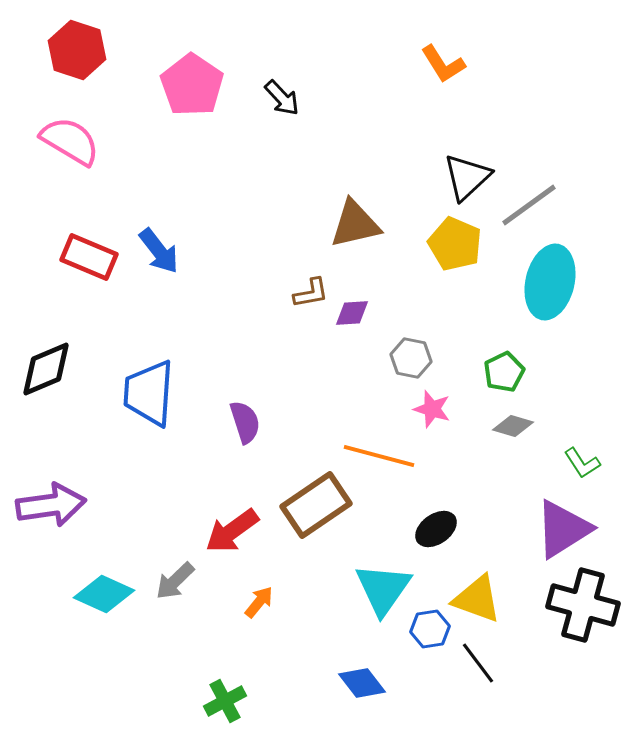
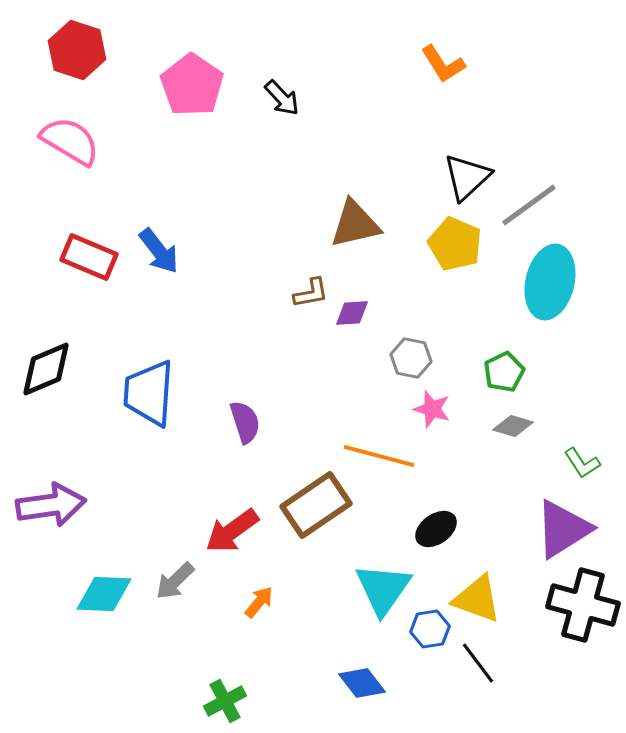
cyan diamond: rotated 22 degrees counterclockwise
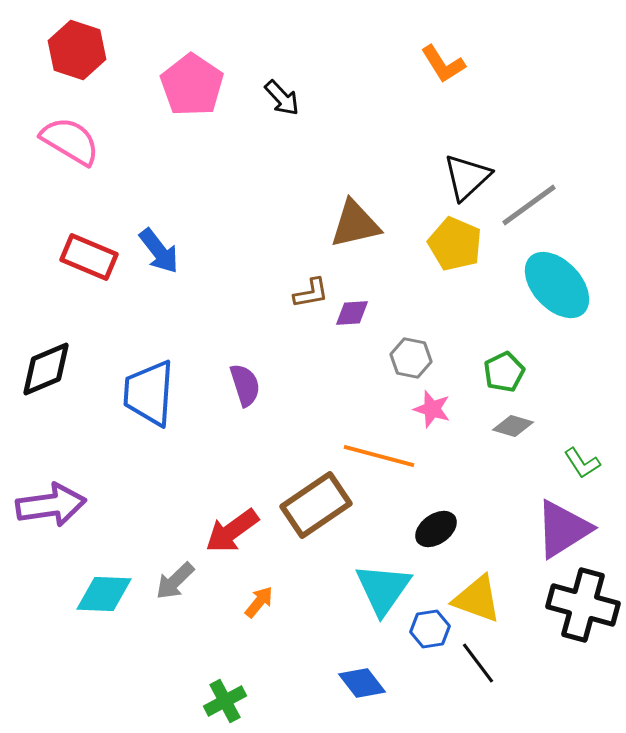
cyan ellipse: moved 7 px right, 3 px down; rotated 56 degrees counterclockwise
purple semicircle: moved 37 px up
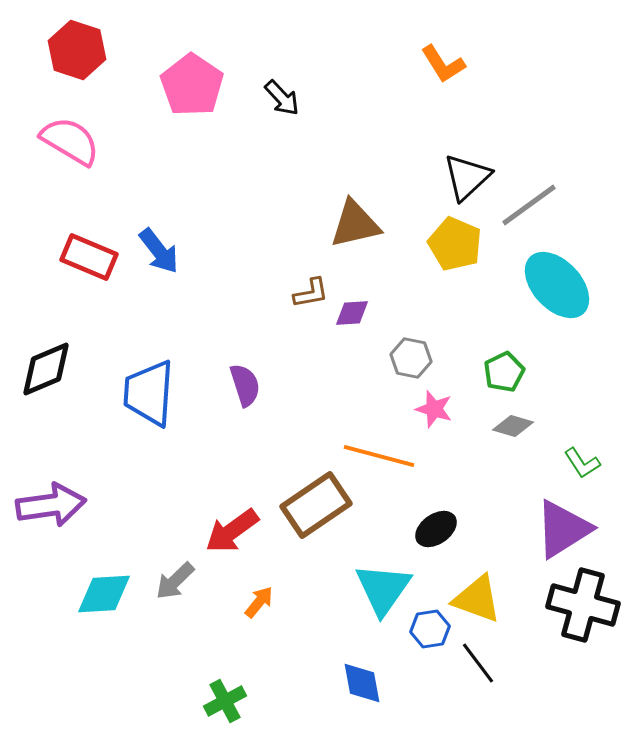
pink star: moved 2 px right
cyan diamond: rotated 6 degrees counterclockwise
blue diamond: rotated 27 degrees clockwise
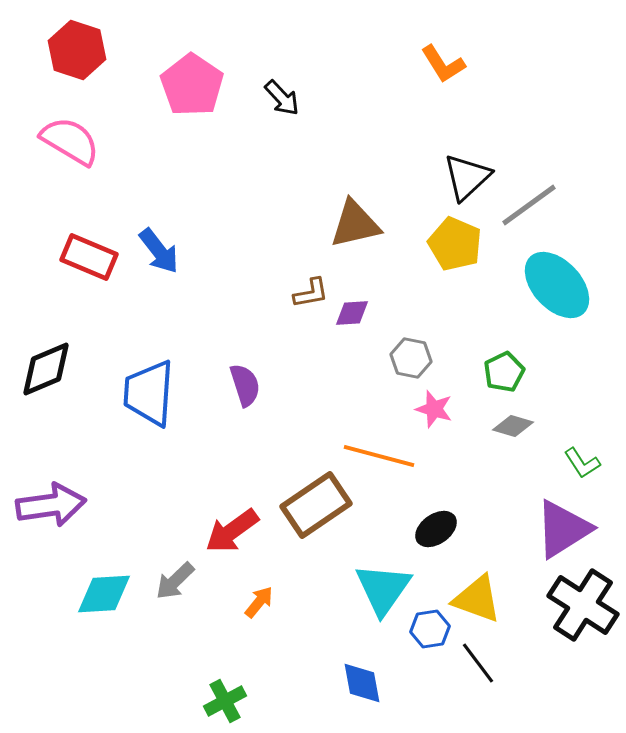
black cross: rotated 18 degrees clockwise
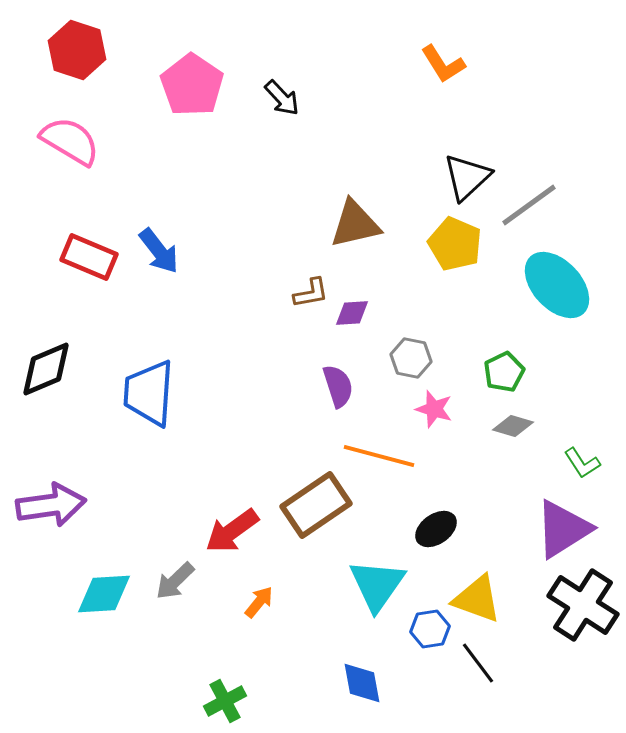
purple semicircle: moved 93 px right, 1 px down
cyan triangle: moved 6 px left, 4 px up
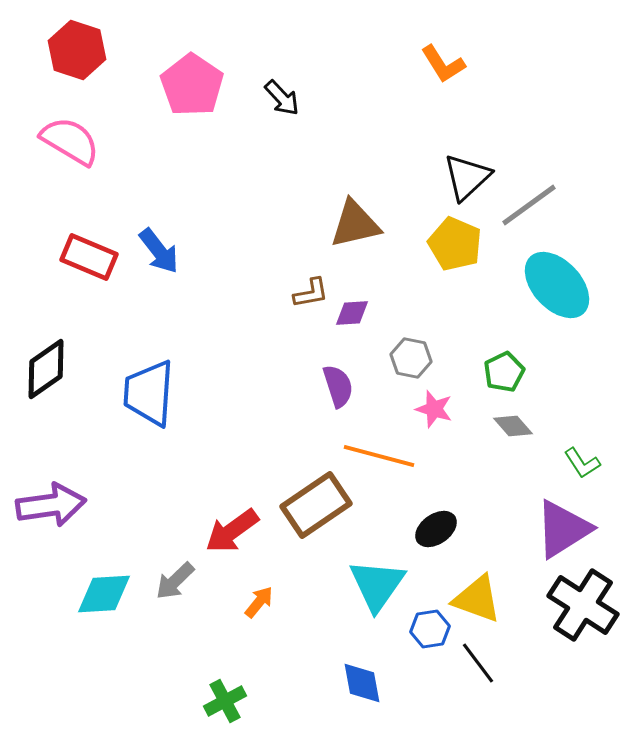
black diamond: rotated 12 degrees counterclockwise
gray diamond: rotated 33 degrees clockwise
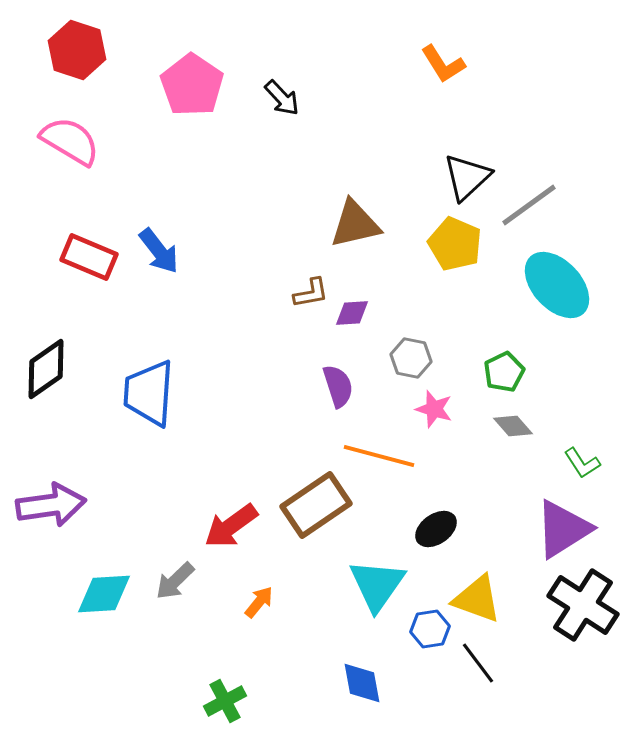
red arrow: moved 1 px left, 5 px up
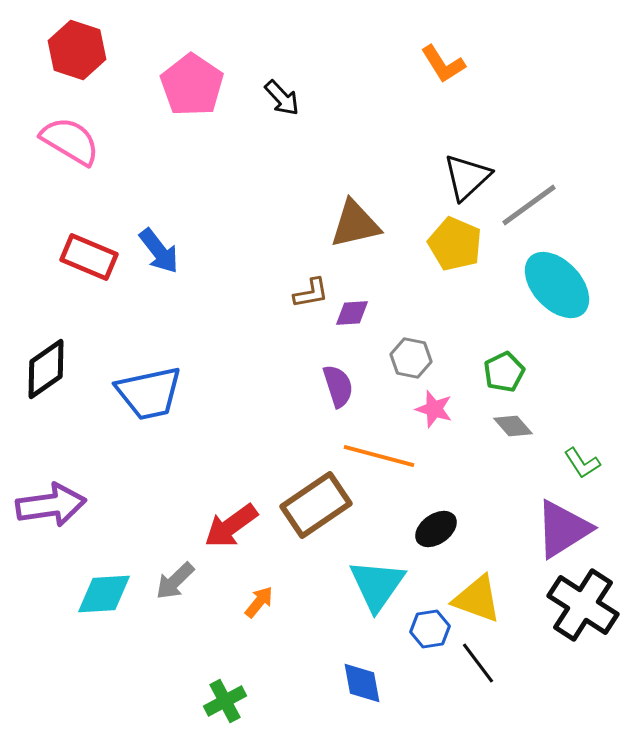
blue trapezoid: rotated 106 degrees counterclockwise
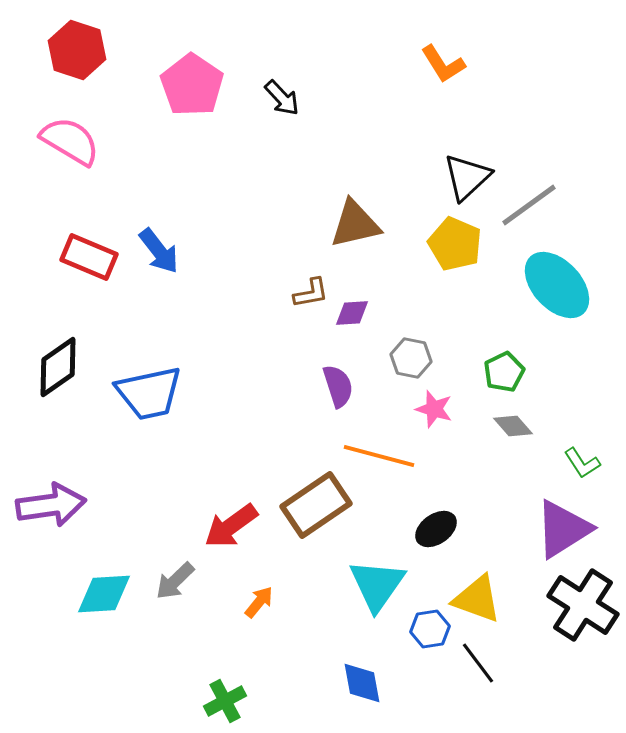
black diamond: moved 12 px right, 2 px up
